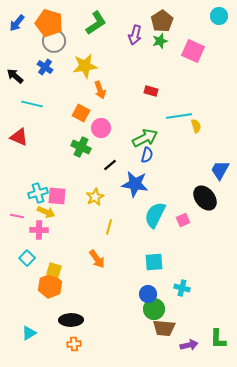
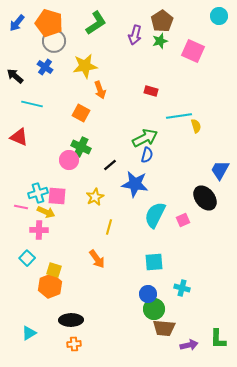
pink circle at (101, 128): moved 32 px left, 32 px down
pink line at (17, 216): moved 4 px right, 9 px up
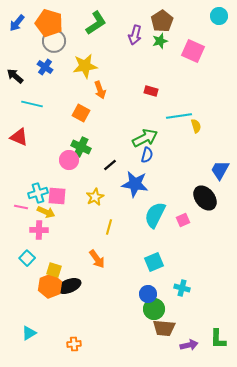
cyan square at (154, 262): rotated 18 degrees counterclockwise
black ellipse at (71, 320): moved 2 px left, 34 px up; rotated 20 degrees counterclockwise
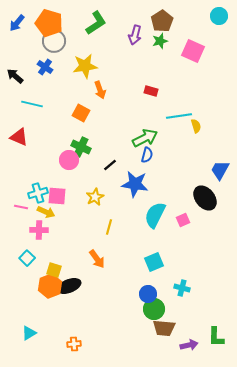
green L-shape at (218, 339): moved 2 px left, 2 px up
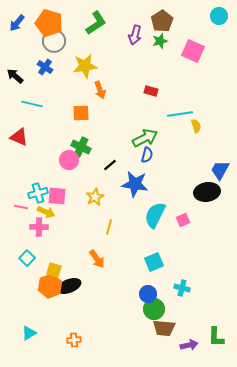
orange square at (81, 113): rotated 30 degrees counterclockwise
cyan line at (179, 116): moved 1 px right, 2 px up
black ellipse at (205, 198): moved 2 px right, 6 px up; rotated 60 degrees counterclockwise
pink cross at (39, 230): moved 3 px up
orange cross at (74, 344): moved 4 px up
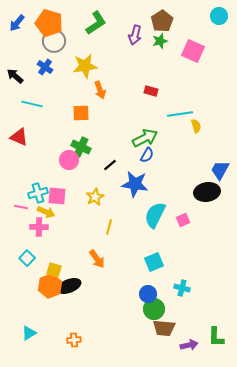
blue semicircle at (147, 155): rotated 14 degrees clockwise
